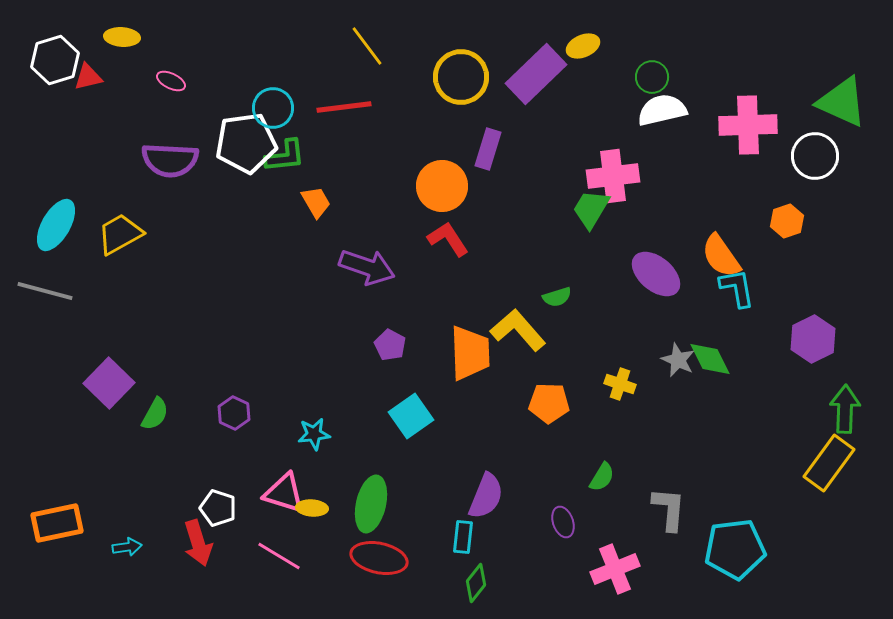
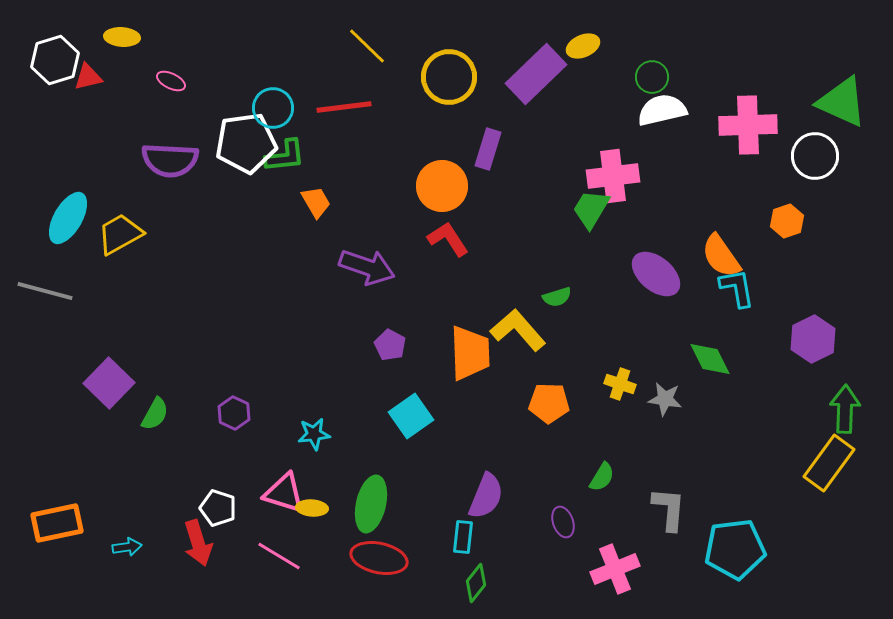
yellow line at (367, 46): rotated 9 degrees counterclockwise
yellow circle at (461, 77): moved 12 px left
cyan ellipse at (56, 225): moved 12 px right, 7 px up
gray star at (678, 360): moved 13 px left, 39 px down; rotated 16 degrees counterclockwise
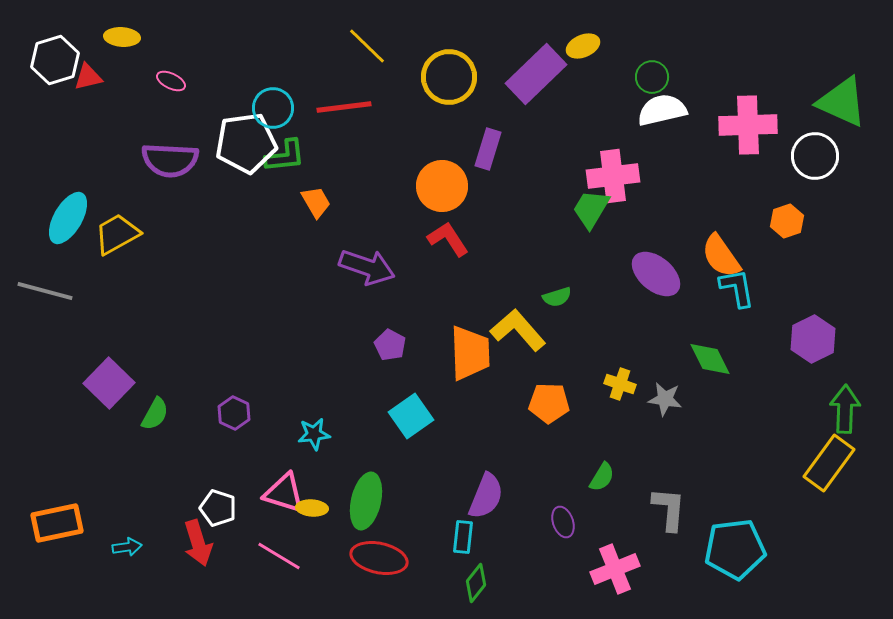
yellow trapezoid at (120, 234): moved 3 px left
green ellipse at (371, 504): moved 5 px left, 3 px up
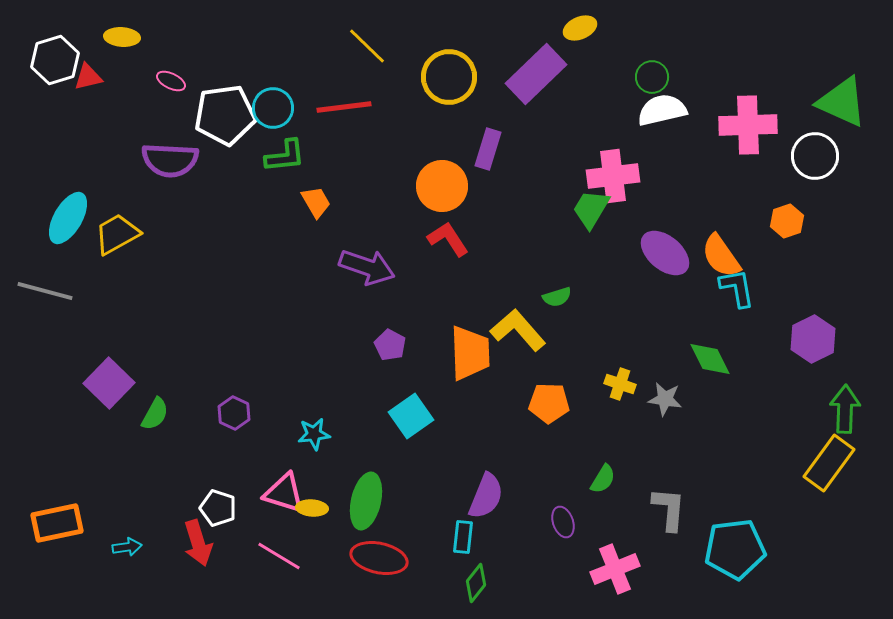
yellow ellipse at (583, 46): moved 3 px left, 18 px up
white pentagon at (246, 143): moved 21 px left, 28 px up
purple ellipse at (656, 274): moved 9 px right, 21 px up
green semicircle at (602, 477): moved 1 px right, 2 px down
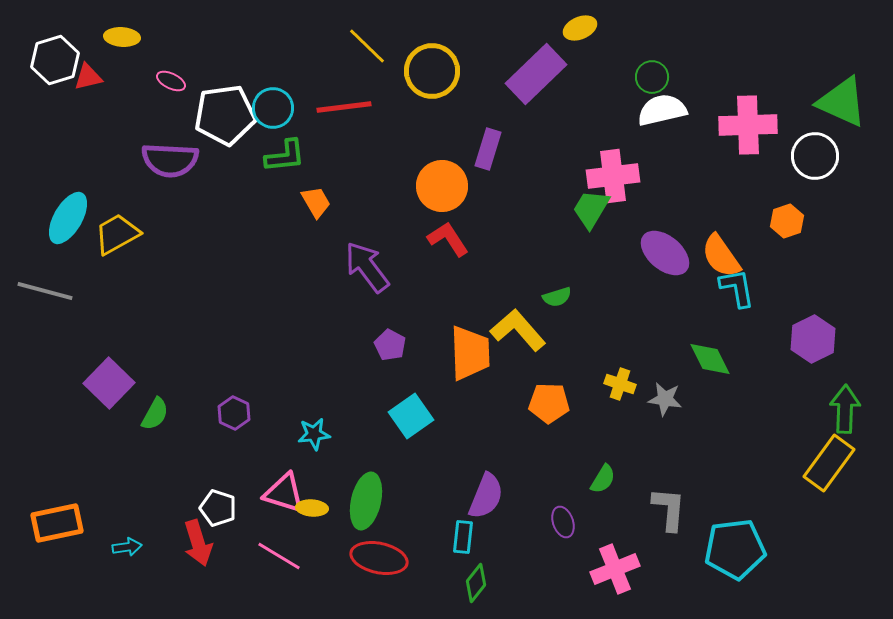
yellow circle at (449, 77): moved 17 px left, 6 px up
purple arrow at (367, 267): rotated 146 degrees counterclockwise
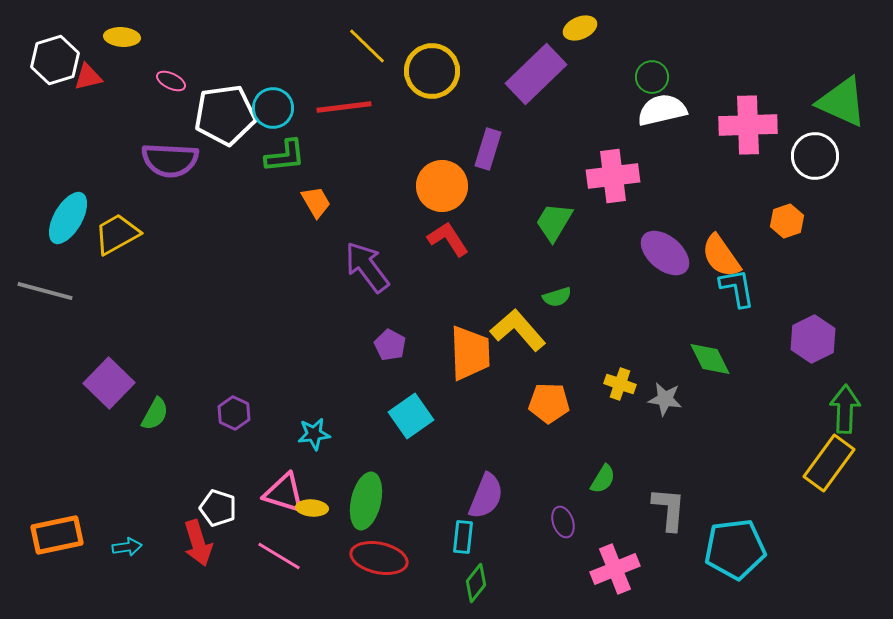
green trapezoid at (591, 209): moved 37 px left, 13 px down
orange rectangle at (57, 523): moved 12 px down
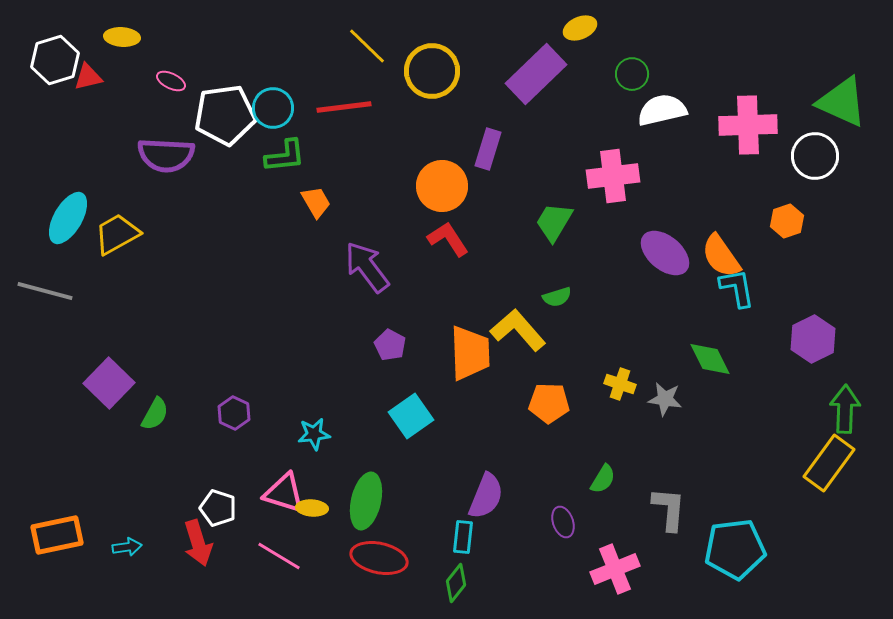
green circle at (652, 77): moved 20 px left, 3 px up
purple semicircle at (170, 160): moved 4 px left, 5 px up
green diamond at (476, 583): moved 20 px left
